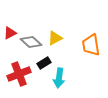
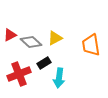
red triangle: moved 2 px down
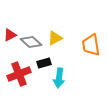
black rectangle: rotated 16 degrees clockwise
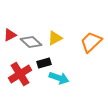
orange trapezoid: moved 3 px up; rotated 55 degrees clockwise
red cross: moved 1 px right; rotated 10 degrees counterclockwise
cyan arrow: rotated 78 degrees counterclockwise
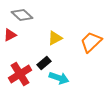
gray diamond: moved 9 px left, 27 px up
black rectangle: rotated 24 degrees counterclockwise
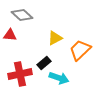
red triangle: rotated 32 degrees clockwise
orange trapezoid: moved 11 px left, 8 px down
red cross: rotated 20 degrees clockwise
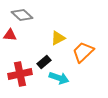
yellow triangle: moved 3 px right
orange trapezoid: moved 3 px right, 2 px down
black rectangle: moved 1 px up
